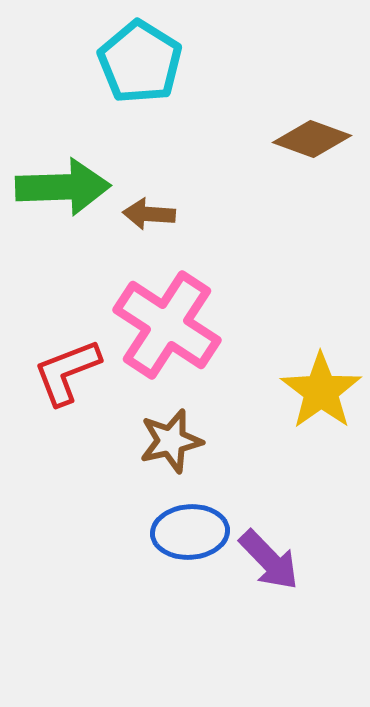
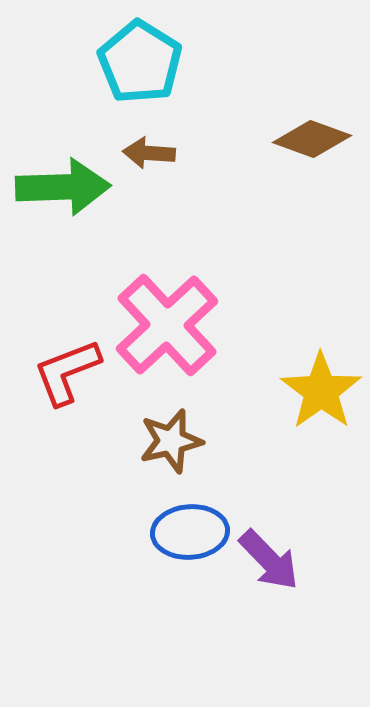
brown arrow: moved 61 px up
pink cross: rotated 14 degrees clockwise
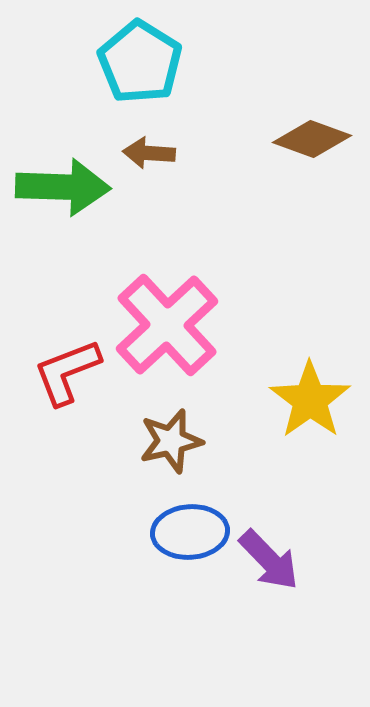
green arrow: rotated 4 degrees clockwise
yellow star: moved 11 px left, 9 px down
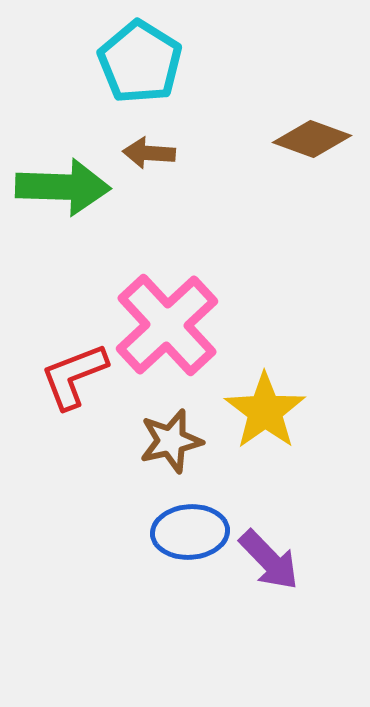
red L-shape: moved 7 px right, 4 px down
yellow star: moved 45 px left, 11 px down
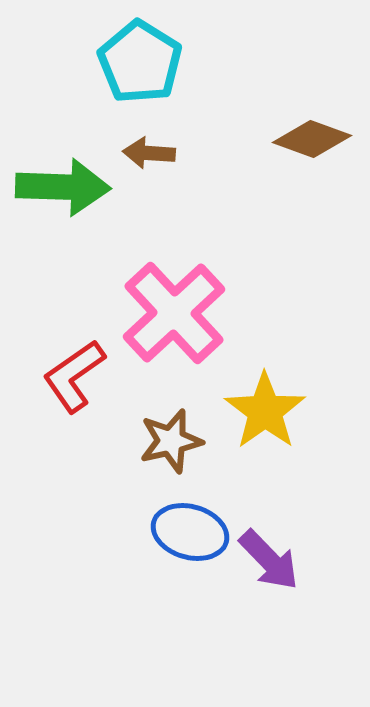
pink cross: moved 7 px right, 12 px up
red L-shape: rotated 14 degrees counterclockwise
blue ellipse: rotated 20 degrees clockwise
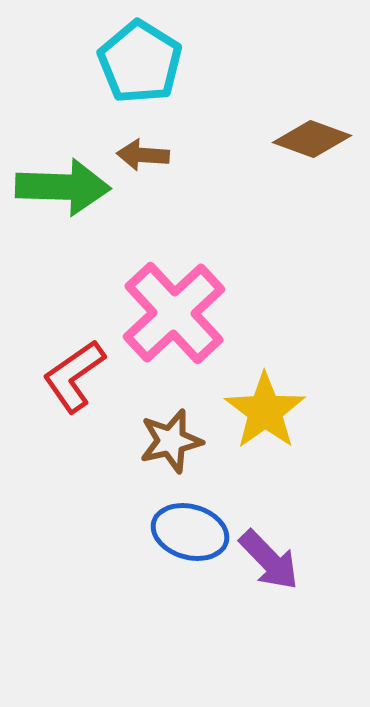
brown arrow: moved 6 px left, 2 px down
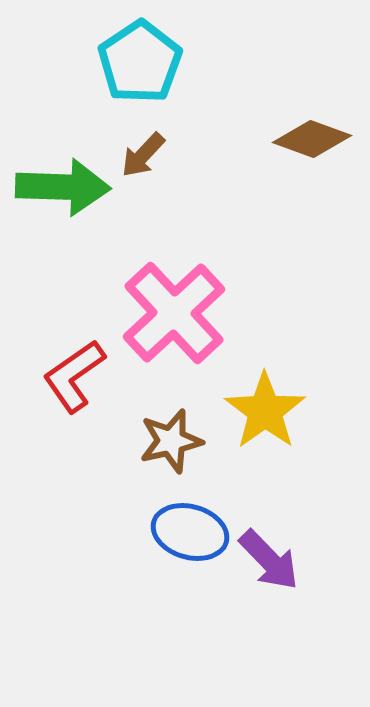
cyan pentagon: rotated 6 degrees clockwise
brown arrow: rotated 51 degrees counterclockwise
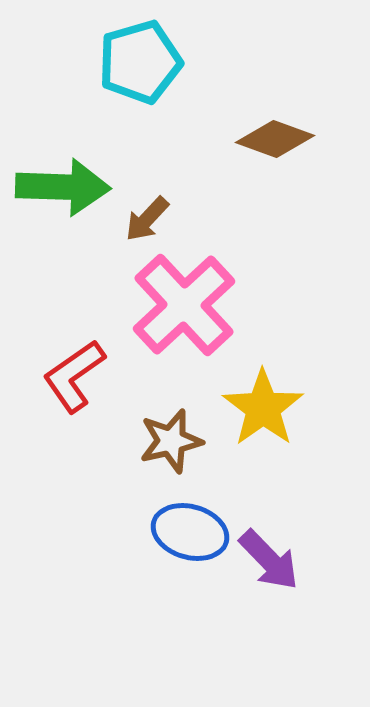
cyan pentagon: rotated 18 degrees clockwise
brown diamond: moved 37 px left
brown arrow: moved 4 px right, 64 px down
pink cross: moved 10 px right, 8 px up
yellow star: moved 2 px left, 3 px up
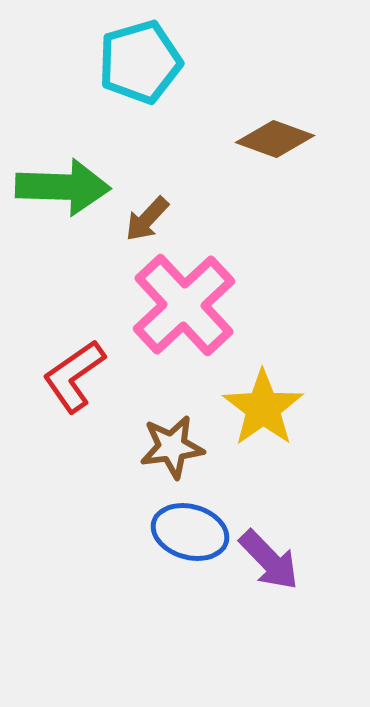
brown star: moved 1 px right, 6 px down; rotated 6 degrees clockwise
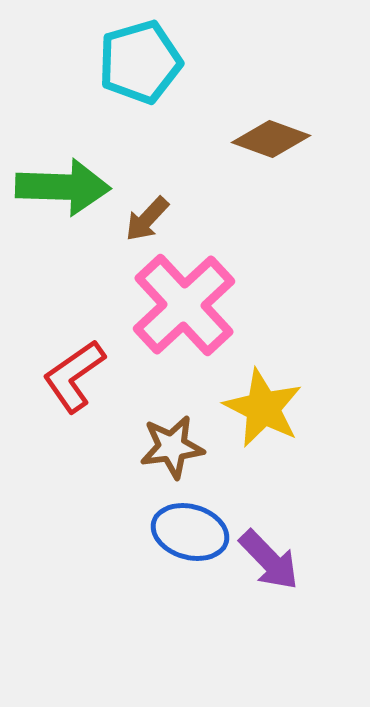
brown diamond: moved 4 px left
yellow star: rotated 10 degrees counterclockwise
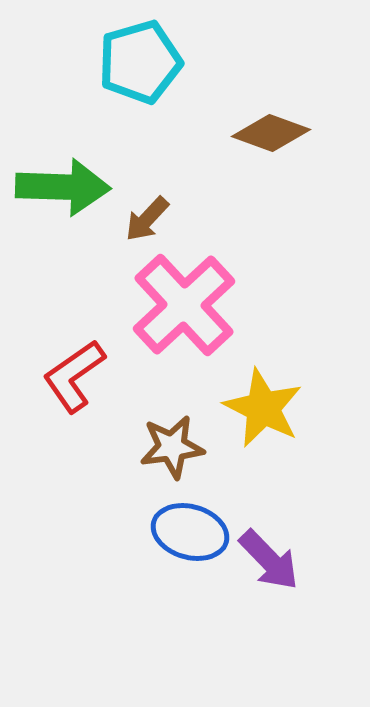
brown diamond: moved 6 px up
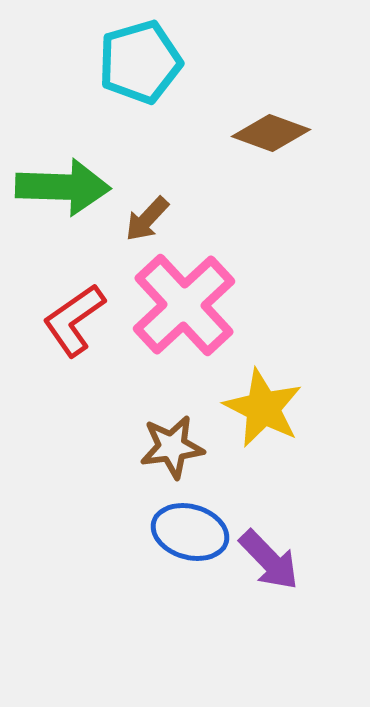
red L-shape: moved 56 px up
